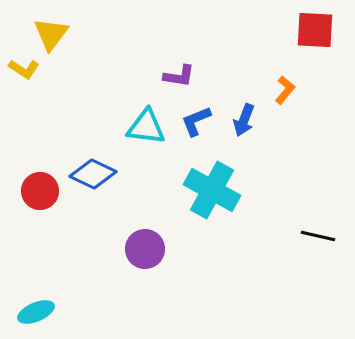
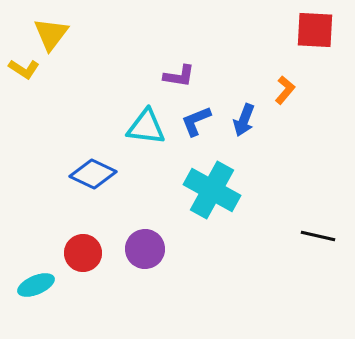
red circle: moved 43 px right, 62 px down
cyan ellipse: moved 27 px up
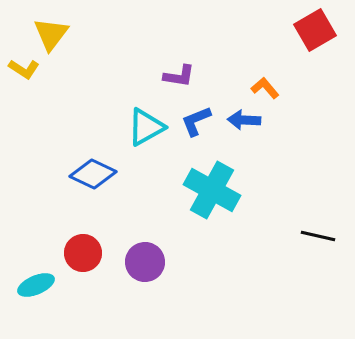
red square: rotated 33 degrees counterclockwise
orange L-shape: moved 20 px left, 2 px up; rotated 80 degrees counterclockwise
blue arrow: rotated 72 degrees clockwise
cyan triangle: rotated 36 degrees counterclockwise
purple circle: moved 13 px down
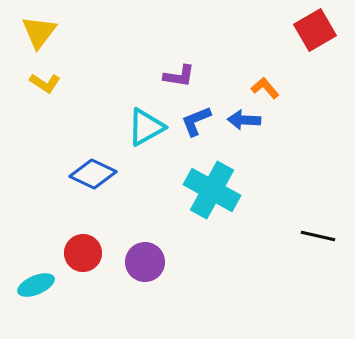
yellow triangle: moved 12 px left, 2 px up
yellow L-shape: moved 21 px right, 14 px down
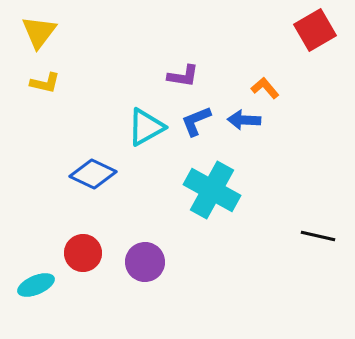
purple L-shape: moved 4 px right
yellow L-shape: rotated 20 degrees counterclockwise
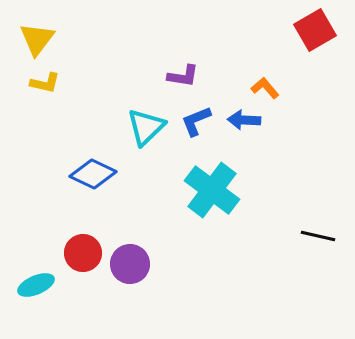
yellow triangle: moved 2 px left, 7 px down
cyan triangle: rotated 15 degrees counterclockwise
cyan cross: rotated 8 degrees clockwise
purple circle: moved 15 px left, 2 px down
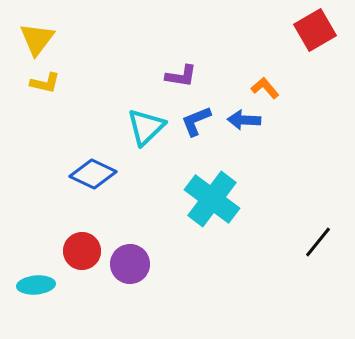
purple L-shape: moved 2 px left
cyan cross: moved 9 px down
black line: moved 6 px down; rotated 64 degrees counterclockwise
red circle: moved 1 px left, 2 px up
cyan ellipse: rotated 18 degrees clockwise
